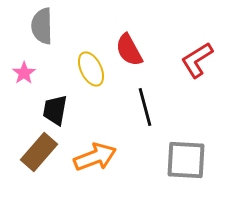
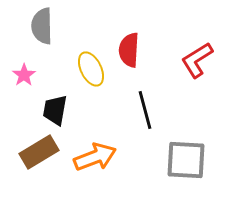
red semicircle: rotated 32 degrees clockwise
pink star: moved 2 px down
black line: moved 3 px down
brown rectangle: rotated 18 degrees clockwise
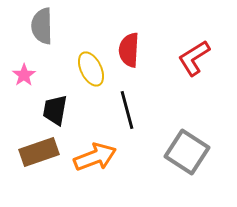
red L-shape: moved 3 px left, 2 px up
black line: moved 18 px left
brown rectangle: rotated 12 degrees clockwise
gray square: moved 1 px right, 8 px up; rotated 30 degrees clockwise
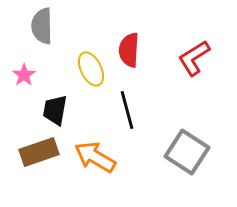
orange arrow: rotated 129 degrees counterclockwise
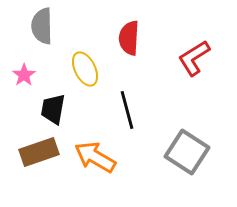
red semicircle: moved 12 px up
yellow ellipse: moved 6 px left
black trapezoid: moved 2 px left, 1 px up
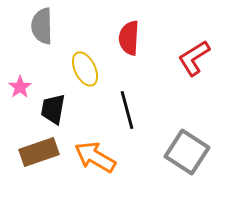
pink star: moved 4 px left, 12 px down
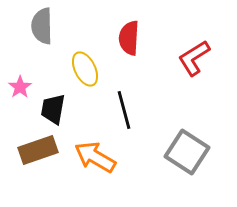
black line: moved 3 px left
brown rectangle: moved 1 px left, 2 px up
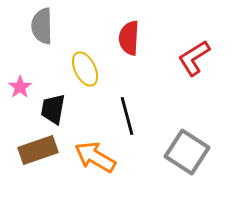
black line: moved 3 px right, 6 px down
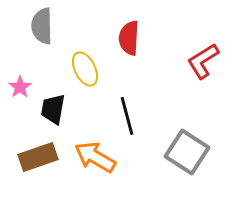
red L-shape: moved 9 px right, 3 px down
brown rectangle: moved 7 px down
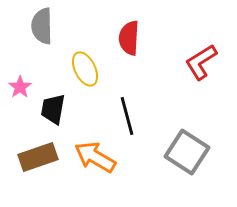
red L-shape: moved 2 px left, 1 px down
